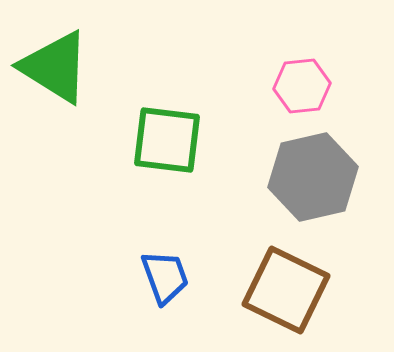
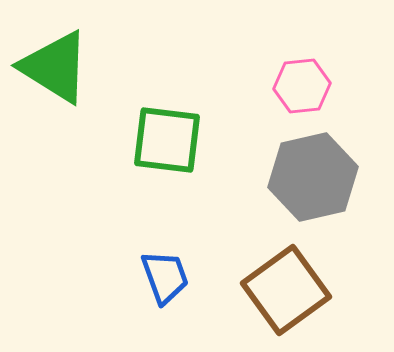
brown square: rotated 28 degrees clockwise
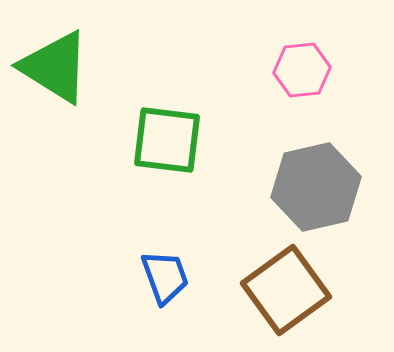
pink hexagon: moved 16 px up
gray hexagon: moved 3 px right, 10 px down
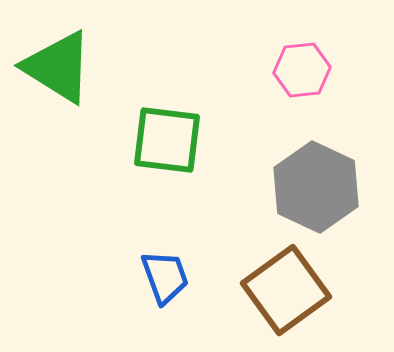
green triangle: moved 3 px right
gray hexagon: rotated 22 degrees counterclockwise
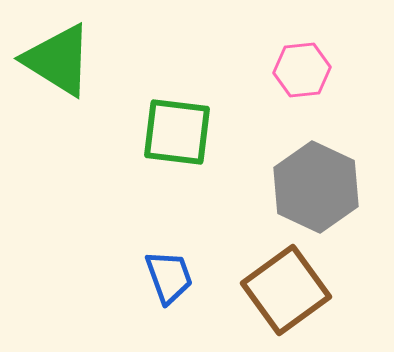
green triangle: moved 7 px up
green square: moved 10 px right, 8 px up
blue trapezoid: moved 4 px right
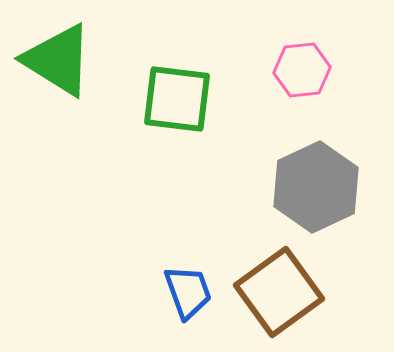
green square: moved 33 px up
gray hexagon: rotated 10 degrees clockwise
blue trapezoid: moved 19 px right, 15 px down
brown square: moved 7 px left, 2 px down
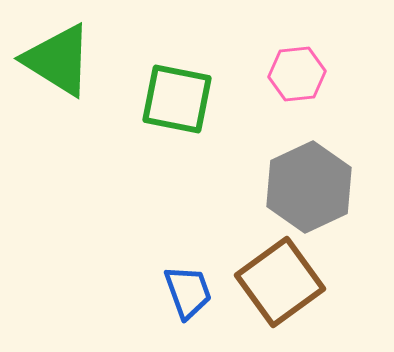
pink hexagon: moved 5 px left, 4 px down
green square: rotated 4 degrees clockwise
gray hexagon: moved 7 px left
brown square: moved 1 px right, 10 px up
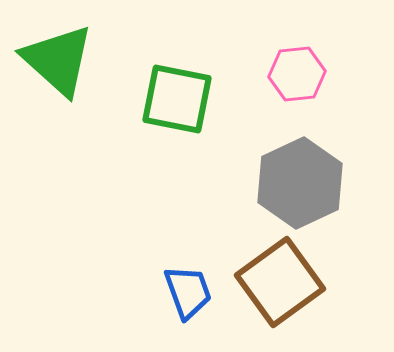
green triangle: rotated 10 degrees clockwise
gray hexagon: moved 9 px left, 4 px up
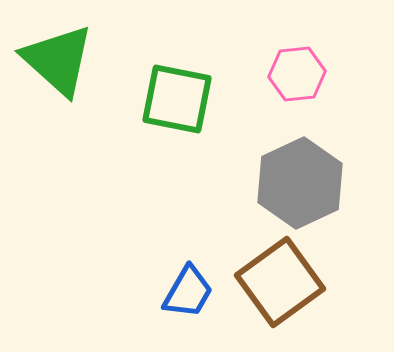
blue trapezoid: rotated 50 degrees clockwise
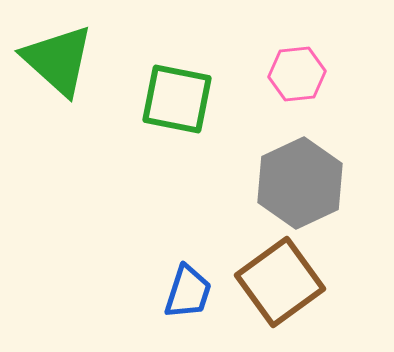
blue trapezoid: rotated 12 degrees counterclockwise
